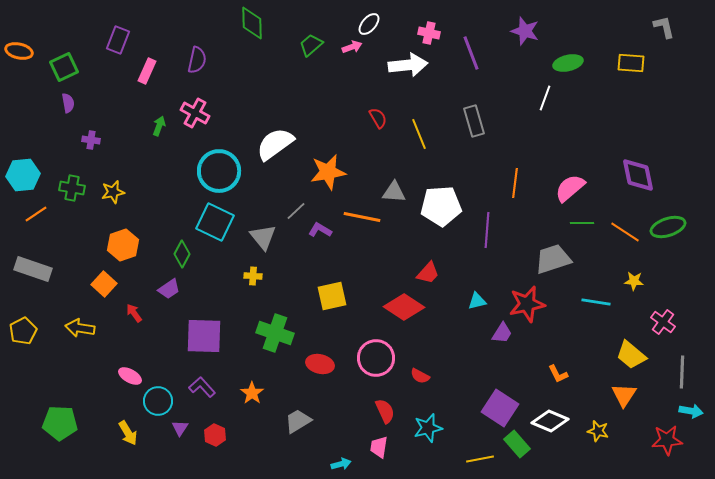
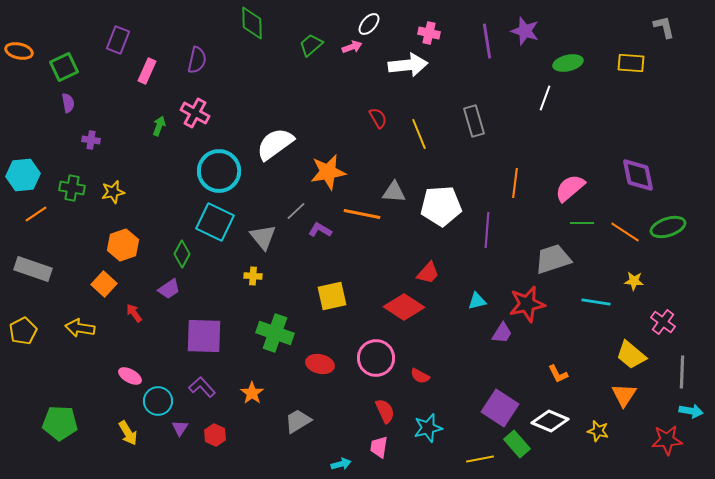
purple line at (471, 53): moved 16 px right, 12 px up; rotated 12 degrees clockwise
orange line at (362, 217): moved 3 px up
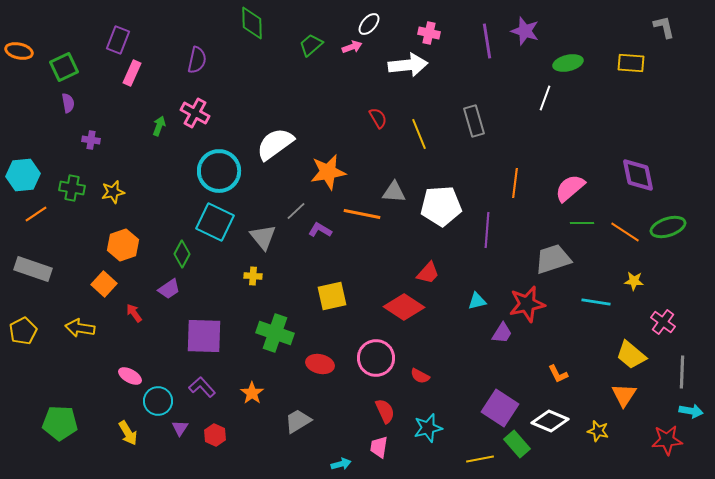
pink rectangle at (147, 71): moved 15 px left, 2 px down
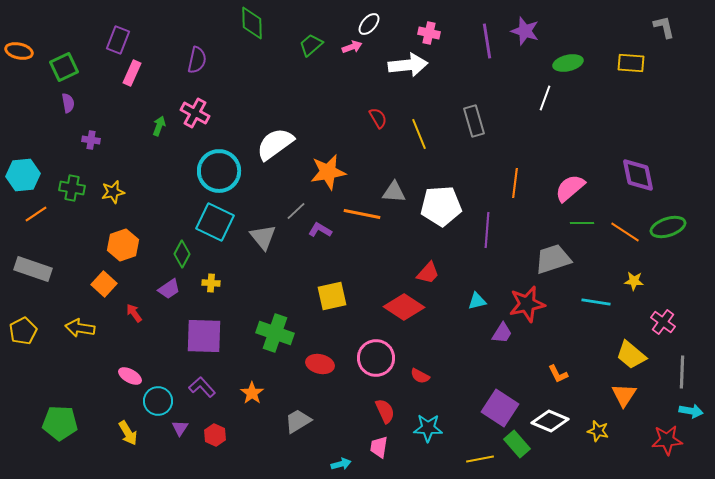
yellow cross at (253, 276): moved 42 px left, 7 px down
cyan star at (428, 428): rotated 16 degrees clockwise
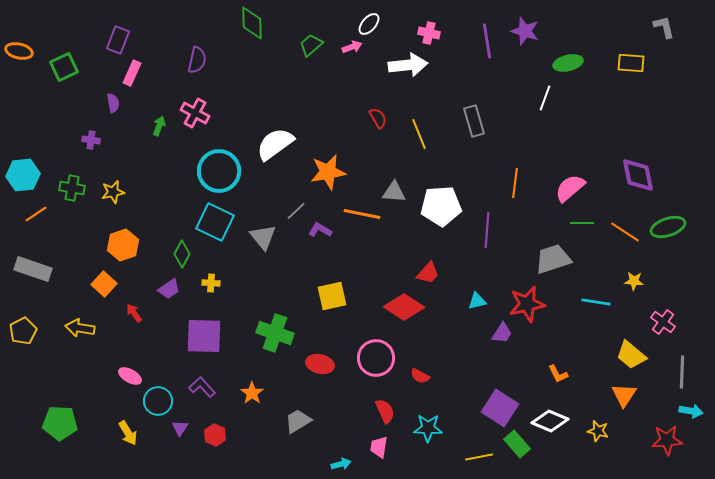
purple semicircle at (68, 103): moved 45 px right
yellow line at (480, 459): moved 1 px left, 2 px up
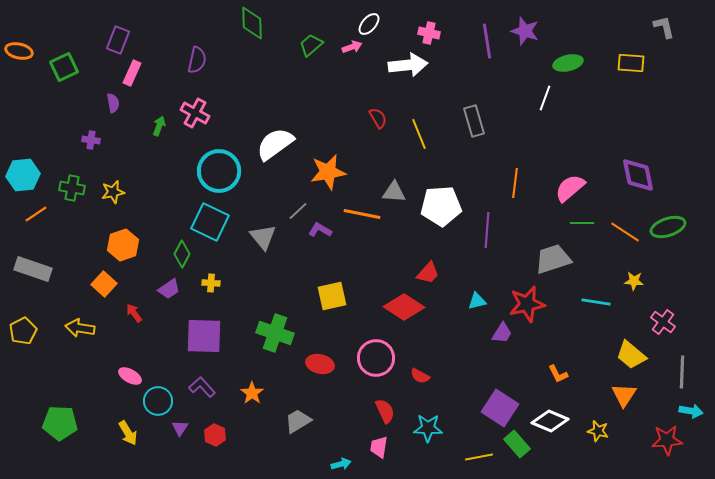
gray line at (296, 211): moved 2 px right
cyan square at (215, 222): moved 5 px left
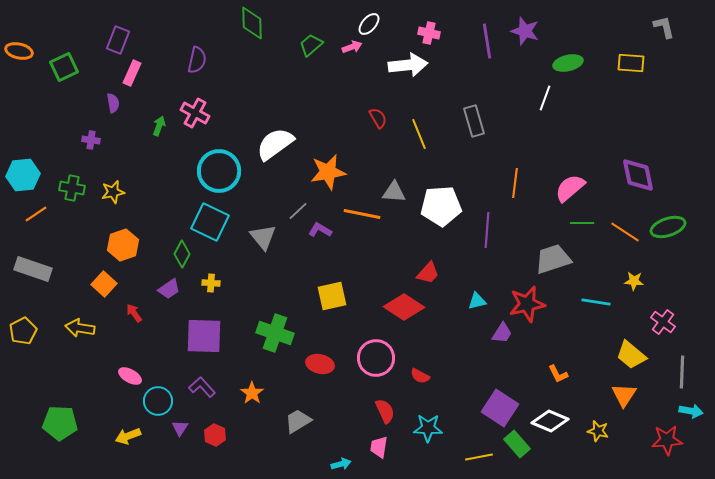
yellow arrow at (128, 433): moved 3 px down; rotated 100 degrees clockwise
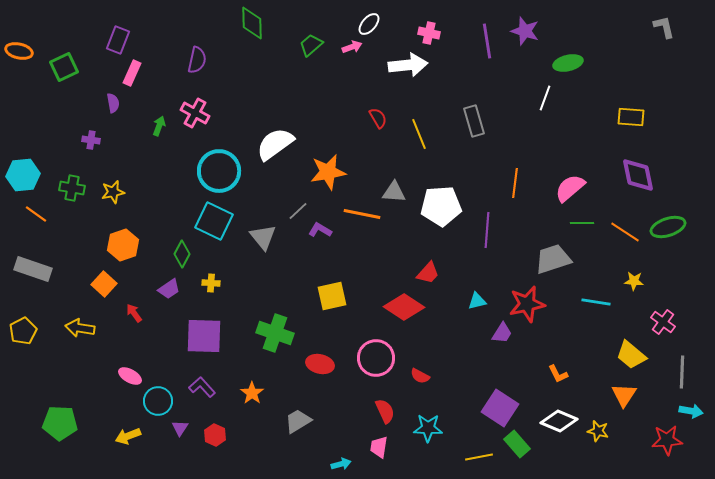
yellow rectangle at (631, 63): moved 54 px down
orange line at (36, 214): rotated 70 degrees clockwise
cyan square at (210, 222): moved 4 px right, 1 px up
white diamond at (550, 421): moved 9 px right
